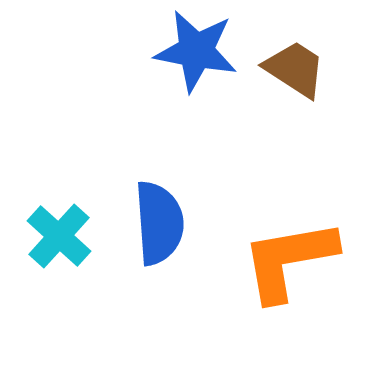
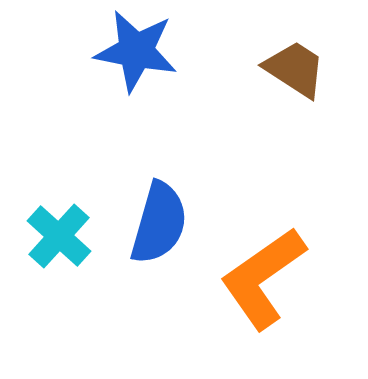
blue star: moved 60 px left
blue semicircle: rotated 20 degrees clockwise
orange L-shape: moved 26 px left, 18 px down; rotated 25 degrees counterclockwise
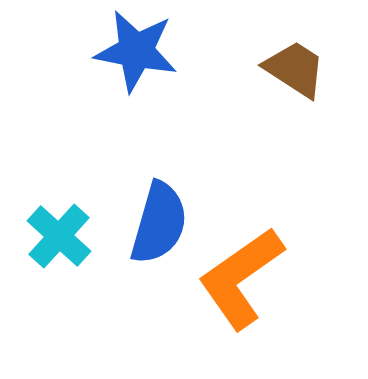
orange L-shape: moved 22 px left
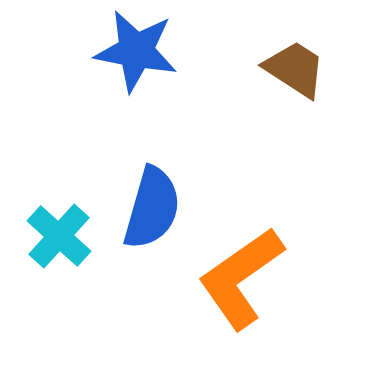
blue semicircle: moved 7 px left, 15 px up
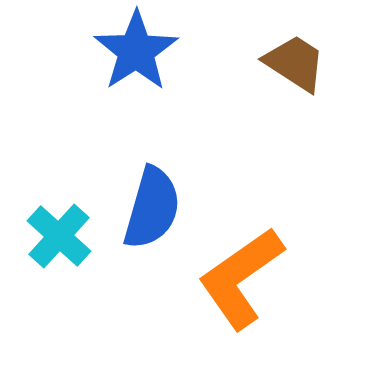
blue star: rotated 28 degrees clockwise
brown trapezoid: moved 6 px up
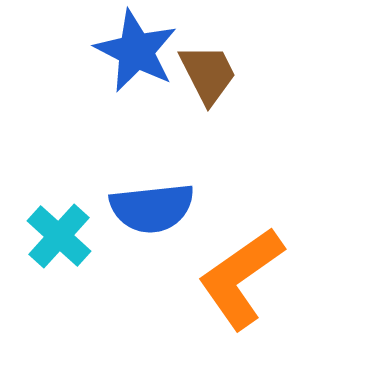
blue star: rotated 12 degrees counterclockwise
brown trapezoid: moved 87 px left, 11 px down; rotated 30 degrees clockwise
blue semicircle: rotated 68 degrees clockwise
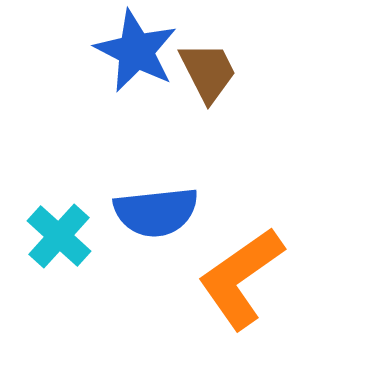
brown trapezoid: moved 2 px up
blue semicircle: moved 4 px right, 4 px down
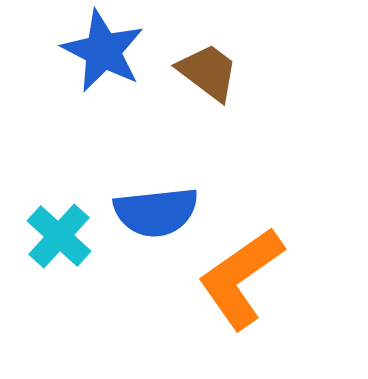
blue star: moved 33 px left
brown trapezoid: rotated 26 degrees counterclockwise
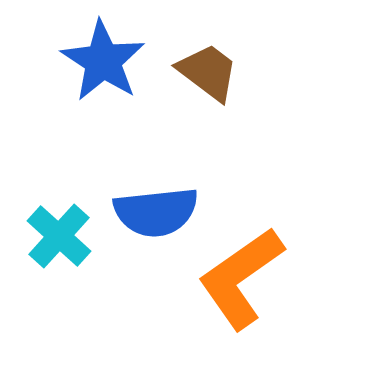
blue star: moved 10 px down; rotated 6 degrees clockwise
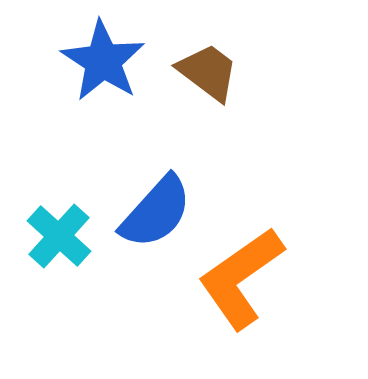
blue semicircle: rotated 42 degrees counterclockwise
